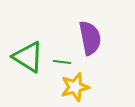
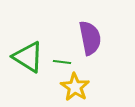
yellow star: rotated 24 degrees counterclockwise
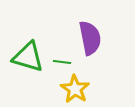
green triangle: rotated 16 degrees counterclockwise
yellow star: moved 2 px down
